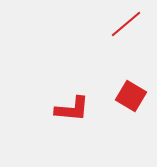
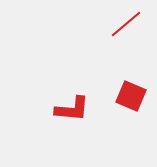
red square: rotated 8 degrees counterclockwise
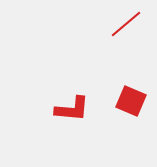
red square: moved 5 px down
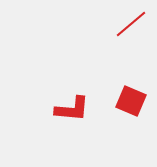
red line: moved 5 px right
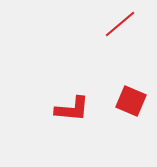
red line: moved 11 px left
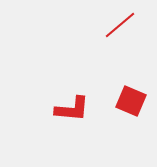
red line: moved 1 px down
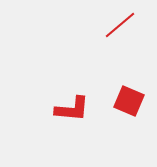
red square: moved 2 px left
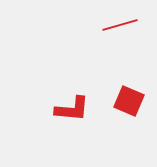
red line: rotated 24 degrees clockwise
